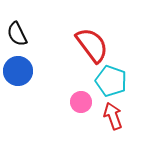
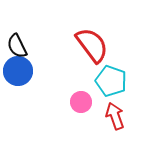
black semicircle: moved 12 px down
red arrow: moved 2 px right
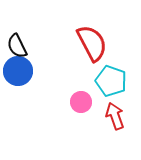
red semicircle: moved 2 px up; rotated 9 degrees clockwise
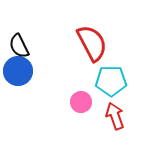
black semicircle: moved 2 px right
cyan pentagon: rotated 20 degrees counterclockwise
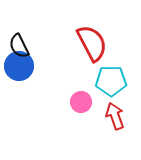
blue circle: moved 1 px right, 5 px up
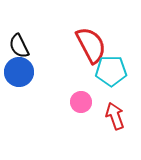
red semicircle: moved 1 px left, 2 px down
blue circle: moved 6 px down
cyan pentagon: moved 10 px up
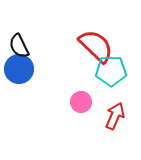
red semicircle: moved 5 px right, 1 px down; rotated 18 degrees counterclockwise
blue circle: moved 3 px up
red arrow: rotated 44 degrees clockwise
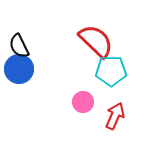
red semicircle: moved 5 px up
pink circle: moved 2 px right
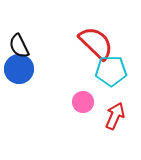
red semicircle: moved 2 px down
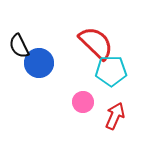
blue circle: moved 20 px right, 6 px up
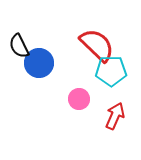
red semicircle: moved 1 px right, 2 px down
pink circle: moved 4 px left, 3 px up
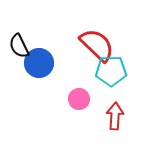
red arrow: rotated 20 degrees counterclockwise
